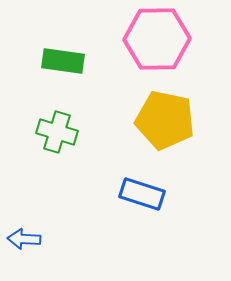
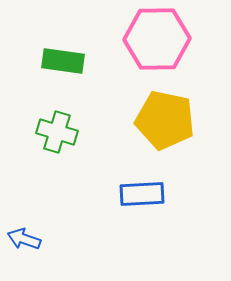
blue rectangle: rotated 21 degrees counterclockwise
blue arrow: rotated 16 degrees clockwise
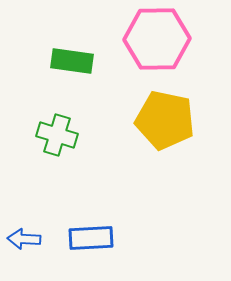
green rectangle: moved 9 px right
green cross: moved 3 px down
blue rectangle: moved 51 px left, 44 px down
blue arrow: rotated 16 degrees counterclockwise
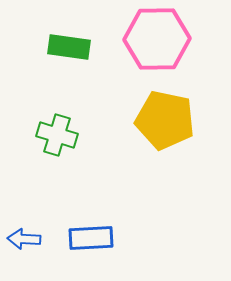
green rectangle: moved 3 px left, 14 px up
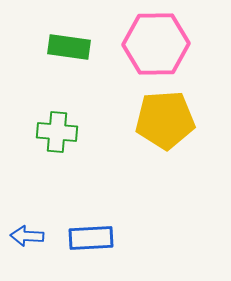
pink hexagon: moved 1 px left, 5 px down
yellow pentagon: rotated 16 degrees counterclockwise
green cross: moved 3 px up; rotated 12 degrees counterclockwise
blue arrow: moved 3 px right, 3 px up
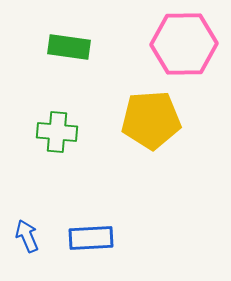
pink hexagon: moved 28 px right
yellow pentagon: moved 14 px left
blue arrow: rotated 64 degrees clockwise
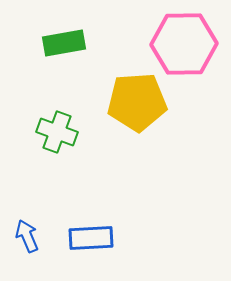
green rectangle: moved 5 px left, 4 px up; rotated 18 degrees counterclockwise
yellow pentagon: moved 14 px left, 18 px up
green cross: rotated 15 degrees clockwise
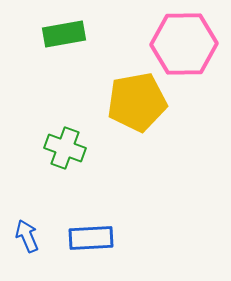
green rectangle: moved 9 px up
yellow pentagon: rotated 6 degrees counterclockwise
green cross: moved 8 px right, 16 px down
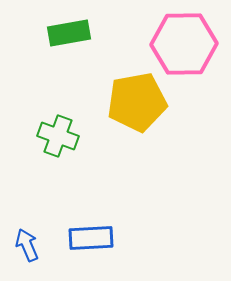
green rectangle: moved 5 px right, 1 px up
green cross: moved 7 px left, 12 px up
blue arrow: moved 9 px down
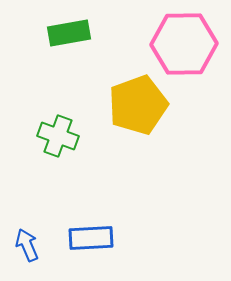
yellow pentagon: moved 1 px right, 3 px down; rotated 10 degrees counterclockwise
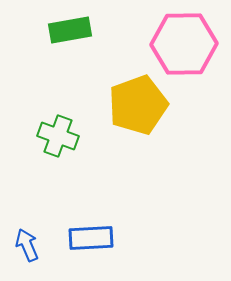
green rectangle: moved 1 px right, 3 px up
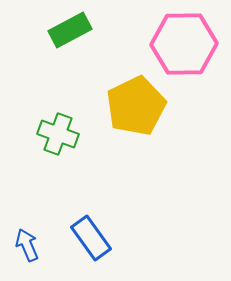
green rectangle: rotated 18 degrees counterclockwise
yellow pentagon: moved 2 px left, 1 px down; rotated 6 degrees counterclockwise
green cross: moved 2 px up
blue rectangle: rotated 57 degrees clockwise
